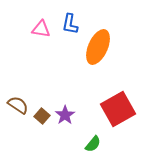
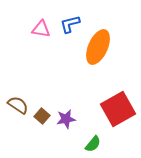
blue L-shape: rotated 65 degrees clockwise
purple star: moved 1 px right, 4 px down; rotated 24 degrees clockwise
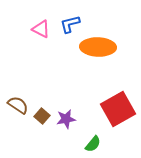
pink triangle: rotated 18 degrees clockwise
orange ellipse: rotated 68 degrees clockwise
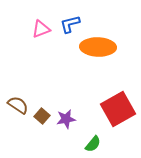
pink triangle: rotated 48 degrees counterclockwise
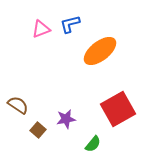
orange ellipse: moved 2 px right, 4 px down; rotated 40 degrees counterclockwise
brown square: moved 4 px left, 14 px down
